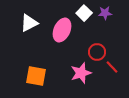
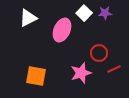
white triangle: moved 1 px left, 5 px up
red circle: moved 2 px right, 1 px down
red line: moved 2 px right, 2 px down; rotated 72 degrees counterclockwise
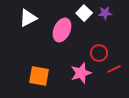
orange square: moved 3 px right
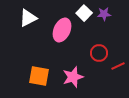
purple star: moved 1 px left, 1 px down
red line: moved 4 px right, 3 px up
pink star: moved 8 px left, 4 px down
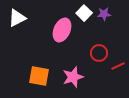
white triangle: moved 11 px left
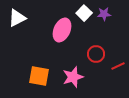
red circle: moved 3 px left, 1 px down
